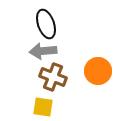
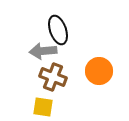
black ellipse: moved 12 px right, 6 px down
orange circle: moved 1 px right
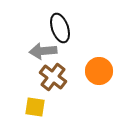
black ellipse: moved 2 px right, 2 px up
brown cross: rotated 16 degrees clockwise
yellow square: moved 8 px left
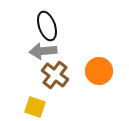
black ellipse: moved 13 px left, 2 px up
brown cross: moved 2 px right, 2 px up
yellow square: rotated 10 degrees clockwise
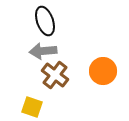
black ellipse: moved 2 px left, 5 px up
orange circle: moved 4 px right
yellow square: moved 3 px left
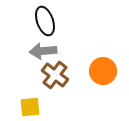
yellow square: moved 2 px left; rotated 25 degrees counterclockwise
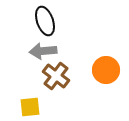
orange circle: moved 3 px right, 1 px up
brown cross: moved 1 px right, 1 px down
